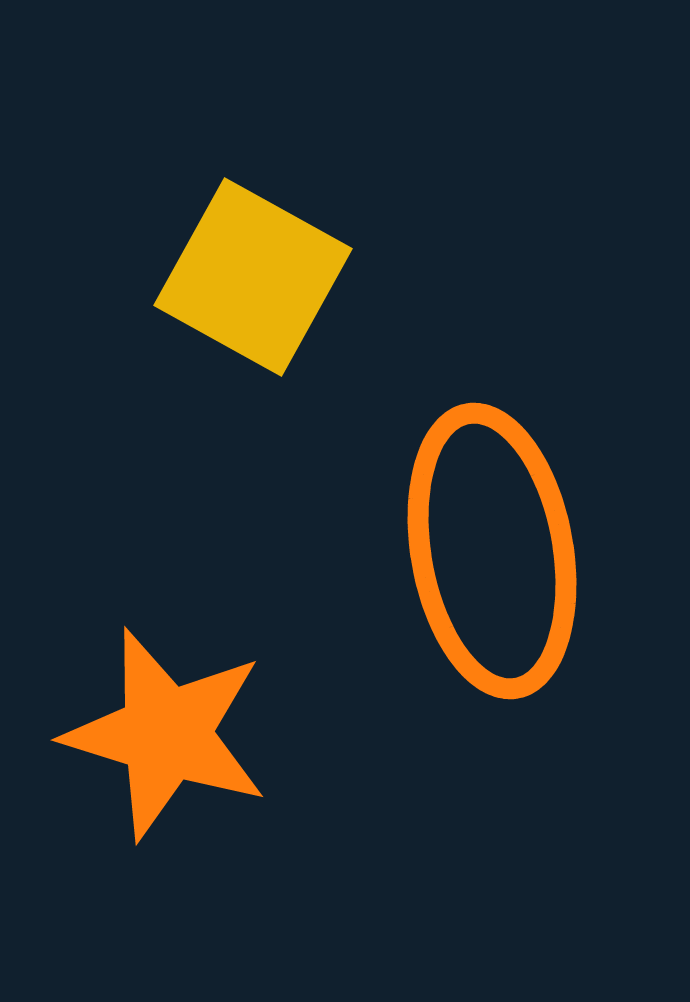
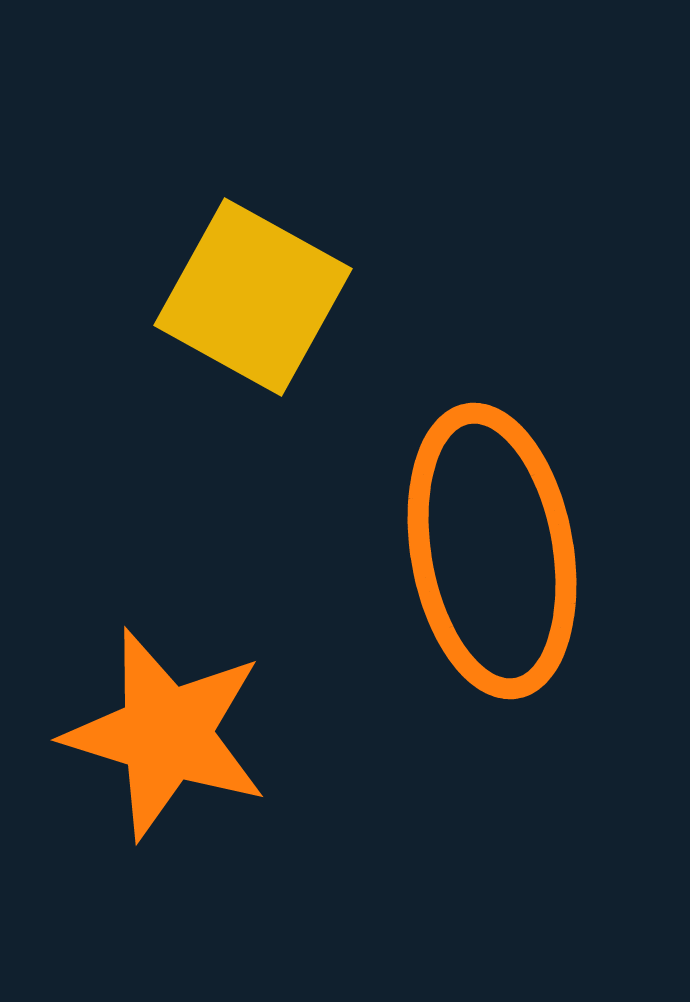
yellow square: moved 20 px down
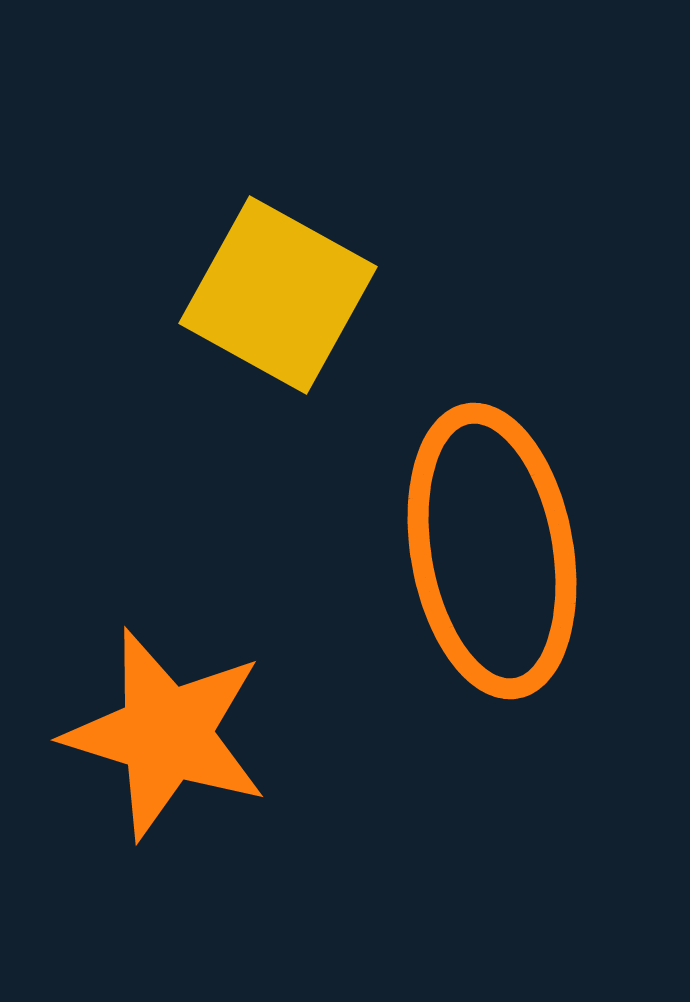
yellow square: moved 25 px right, 2 px up
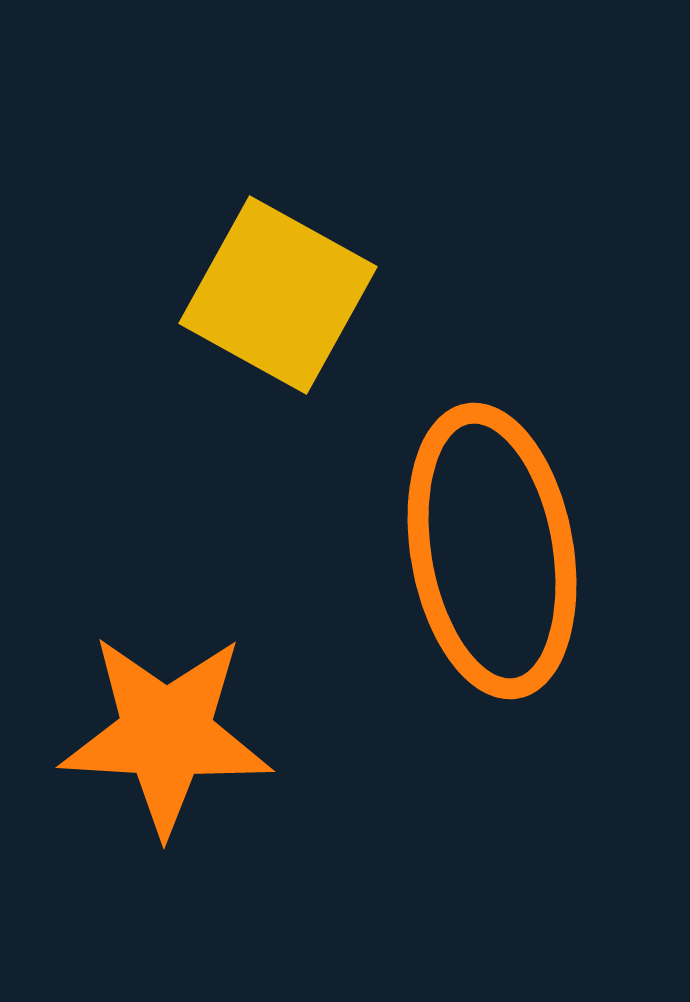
orange star: rotated 14 degrees counterclockwise
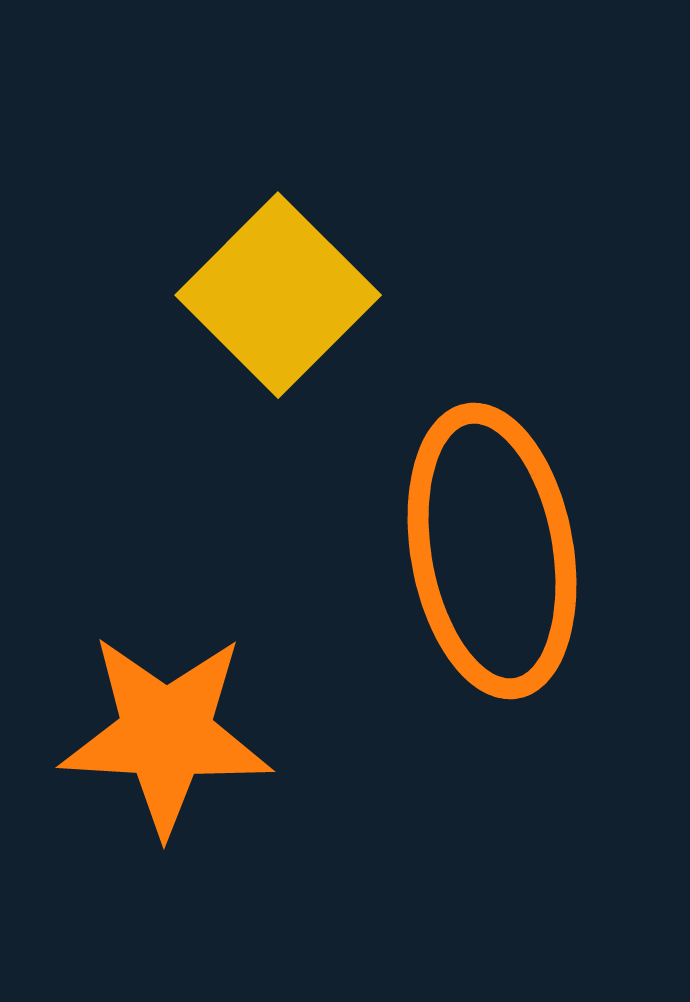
yellow square: rotated 16 degrees clockwise
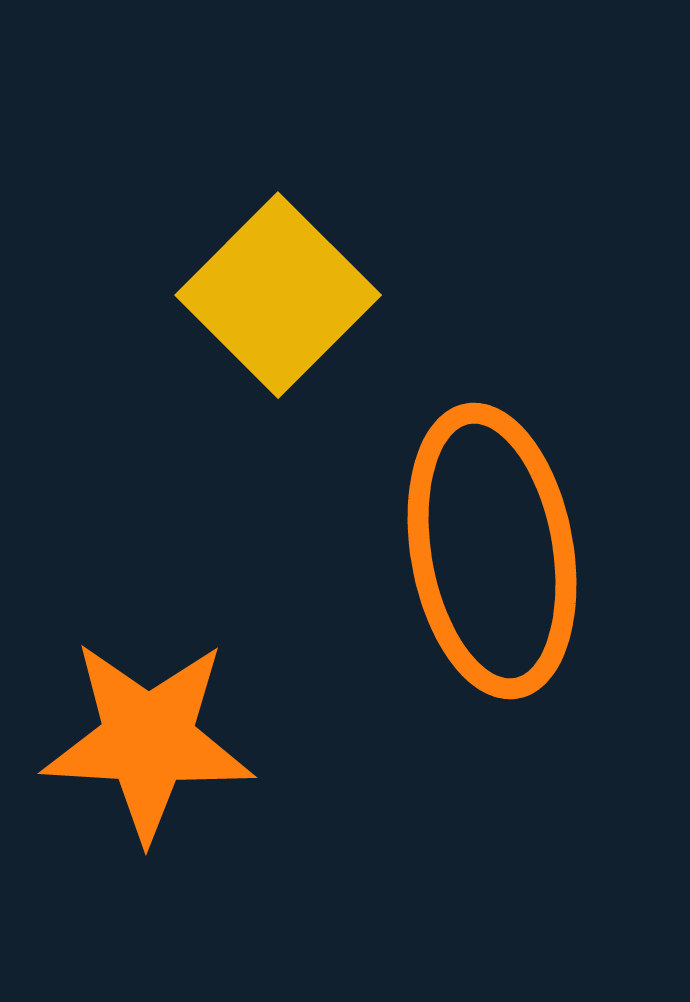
orange star: moved 18 px left, 6 px down
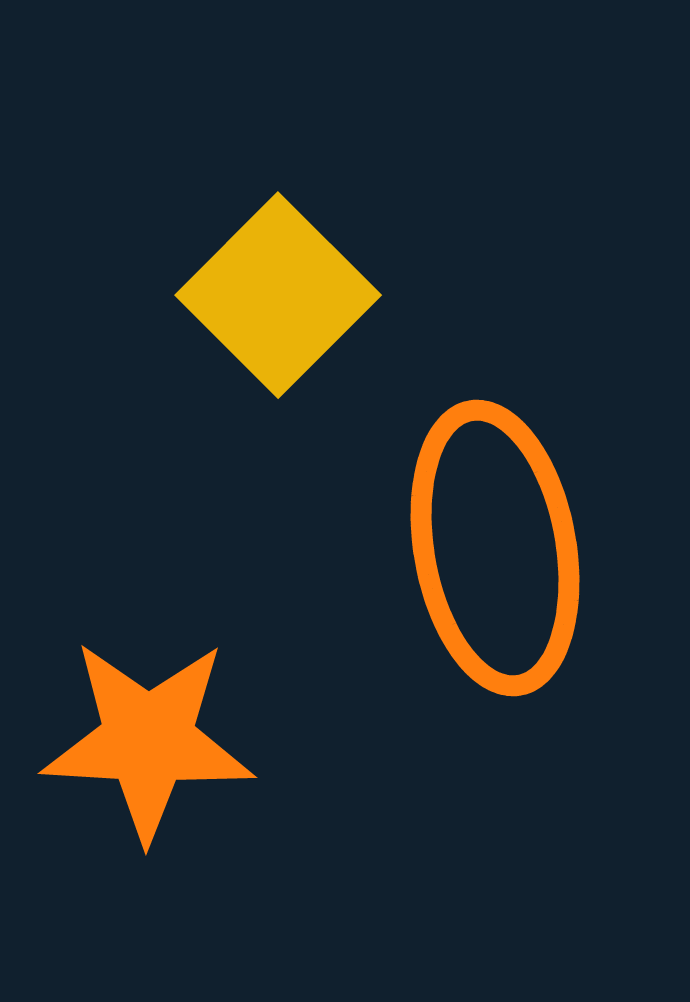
orange ellipse: moved 3 px right, 3 px up
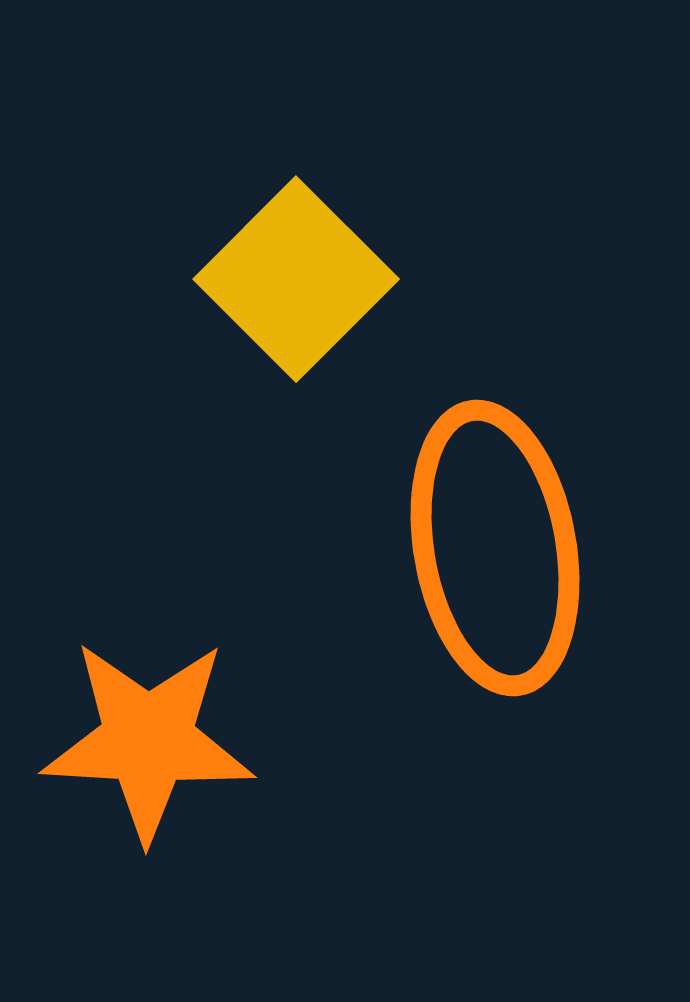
yellow square: moved 18 px right, 16 px up
